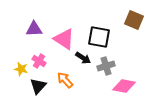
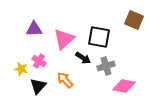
pink triangle: rotated 45 degrees clockwise
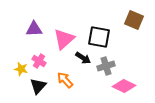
pink diamond: rotated 15 degrees clockwise
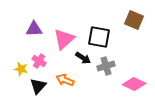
orange arrow: rotated 24 degrees counterclockwise
pink diamond: moved 10 px right, 2 px up
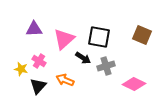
brown square: moved 8 px right, 15 px down
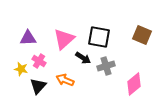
purple triangle: moved 6 px left, 9 px down
pink diamond: rotated 65 degrees counterclockwise
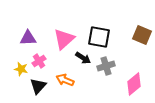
pink cross: rotated 24 degrees clockwise
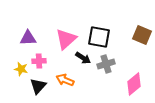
pink triangle: moved 2 px right
pink cross: rotated 32 degrees clockwise
gray cross: moved 2 px up
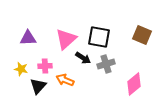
pink cross: moved 6 px right, 5 px down
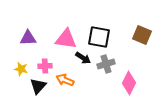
pink triangle: rotated 50 degrees clockwise
pink diamond: moved 5 px left, 1 px up; rotated 25 degrees counterclockwise
